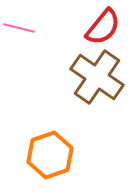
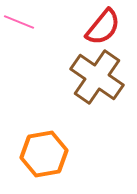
pink line: moved 6 px up; rotated 8 degrees clockwise
orange hexagon: moved 6 px left, 1 px up; rotated 9 degrees clockwise
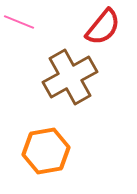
brown cross: moved 27 px left; rotated 26 degrees clockwise
orange hexagon: moved 2 px right, 3 px up
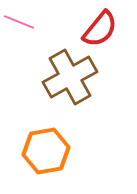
red semicircle: moved 3 px left, 2 px down
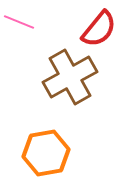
red semicircle: moved 1 px left
orange hexagon: moved 2 px down
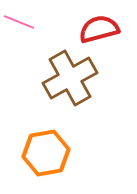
red semicircle: rotated 144 degrees counterclockwise
brown cross: moved 1 px down
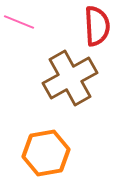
red semicircle: moved 2 px left, 3 px up; rotated 102 degrees clockwise
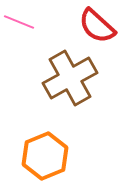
red semicircle: rotated 135 degrees clockwise
orange hexagon: moved 1 px left, 3 px down; rotated 12 degrees counterclockwise
